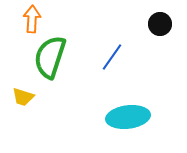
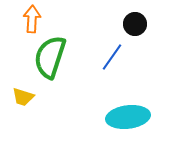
black circle: moved 25 px left
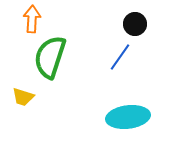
blue line: moved 8 px right
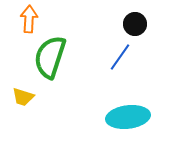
orange arrow: moved 3 px left
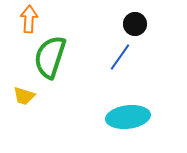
yellow trapezoid: moved 1 px right, 1 px up
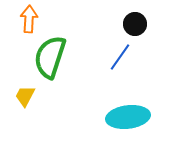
yellow trapezoid: moved 1 px right; rotated 100 degrees clockwise
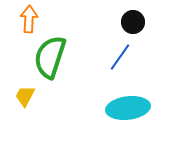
black circle: moved 2 px left, 2 px up
cyan ellipse: moved 9 px up
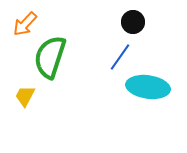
orange arrow: moved 4 px left, 5 px down; rotated 140 degrees counterclockwise
cyan ellipse: moved 20 px right, 21 px up; rotated 15 degrees clockwise
